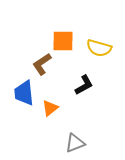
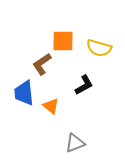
orange triangle: moved 1 px right, 2 px up; rotated 42 degrees counterclockwise
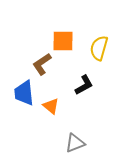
yellow semicircle: rotated 90 degrees clockwise
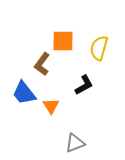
brown L-shape: rotated 20 degrees counterclockwise
blue trapezoid: rotated 32 degrees counterclockwise
orange triangle: rotated 18 degrees clockwise
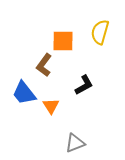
yellow semicircle: moved 1 px right, 16 px up
brown L-shape: moved 2 px right, 1 px down
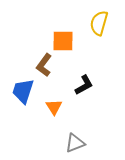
yellow semicircle: moved 1 px left, 9 px up
blue trapezoid: moved 1 px left, 2 px up; rotated 56 degrees clockwise
orange triangle: moved 3 px right, 1 px down
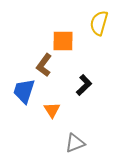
black L-shape: rotated 15 degrees counterclockwise
blue trapezoid: moved 1 px right
orange triangle: moved 2 px left, 3 px down
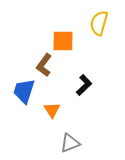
gray triangle: moved 5 px left
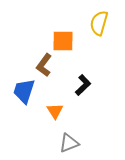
black L-shape: moved 1 px left
orange triangle: moved 3 px right, 1 px down
gray triangle: moved 1 px left
